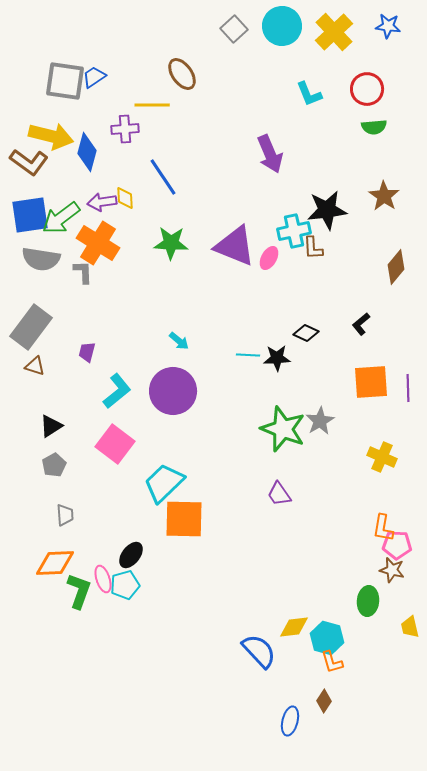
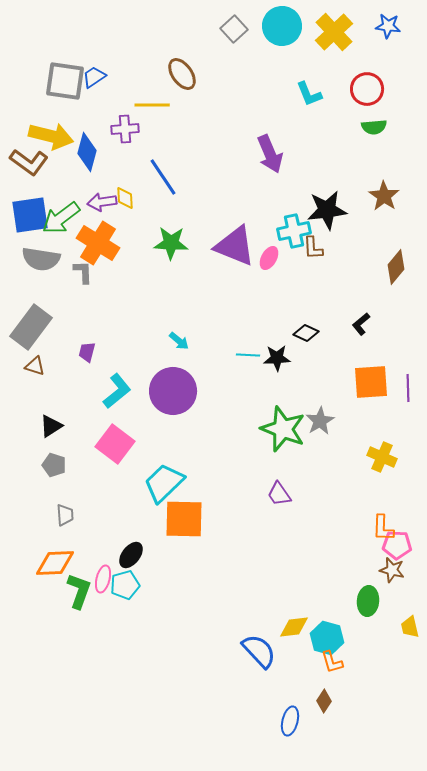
gray pentagon at (54, 465): rotated 25 degrees counterclockwise
orange L-shape at (383, 528): rotated 8 degrees counterclockwise
pink ellipse at (103, 579): rotated 32 degrees clockwise
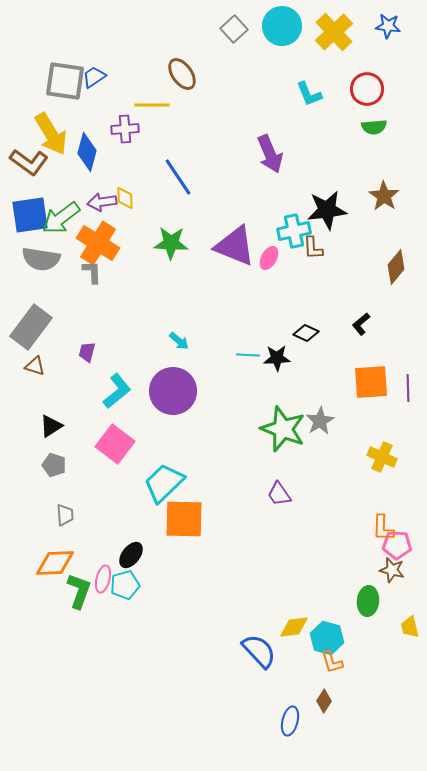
yellow arrow at (51, 136): moved 2 px up; rotated 45 degrees clockwise
blue line at (163, 177): moved 15 px right
gray L-shape at (83, 272): moved 9 px right
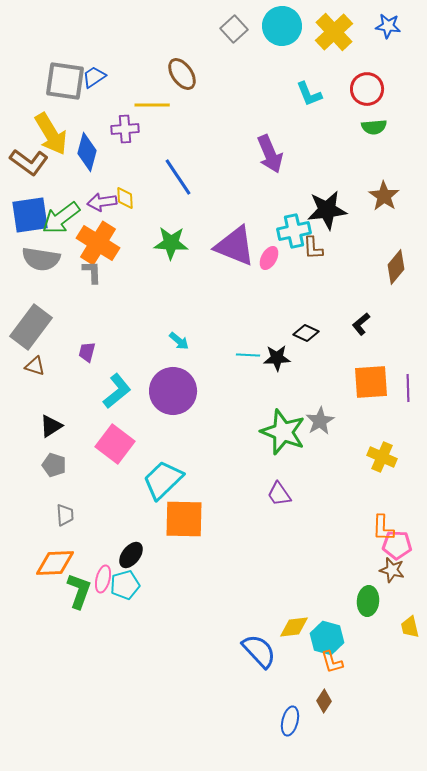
green star at (283, 429): moved 3 px down
cyan trapezoid at (164, 483): moved 1 px left, 3 px up
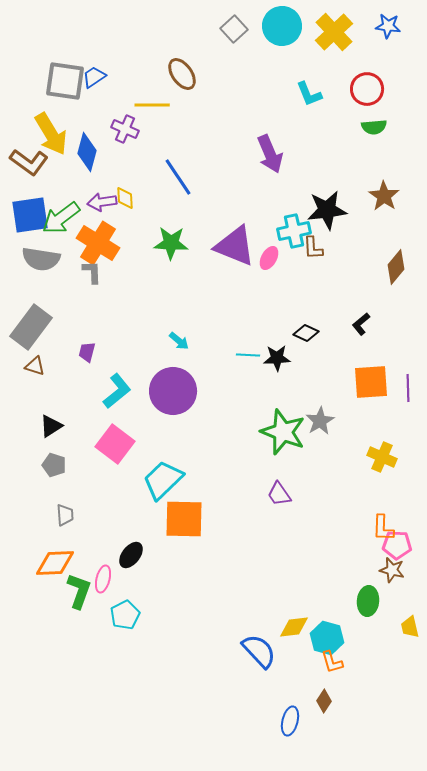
purple cross at (125, 129): rotated 28 degrees clockwise
cyan pentagon at (125, 585): moved 30 px down; rotated 12 degrees counterclockwise
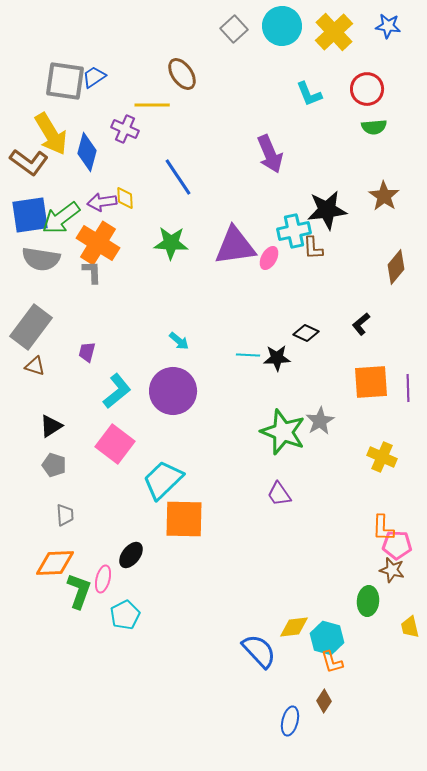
purple triangle at (235, 246): rotated 30 degrees counterclockwise
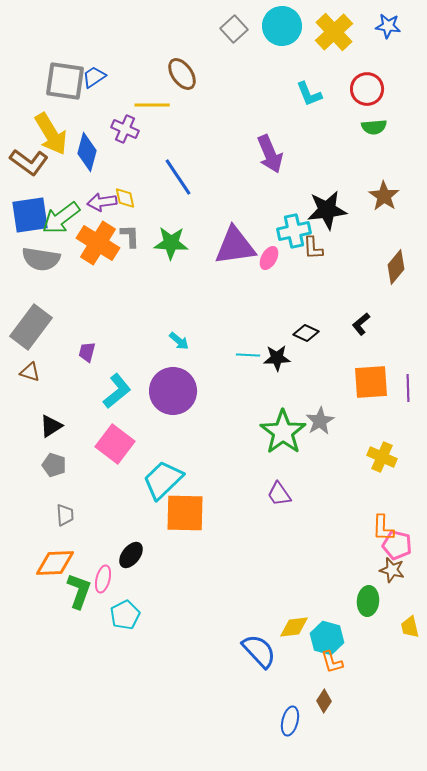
yellow diamond at (125, 198): rotated 10 degrees counterclockwise
gray L-shape at (92, 272): moved 38 px right, 36 px up
brown triangle at (35, 366): moved 5 px left, 6 px down
green star at (283, 432): rotated 15 degrees clockwise
orange square at (184, 519): moved 1 px right, 6 px up
pink pentagon at (397, 545): rotated 12 degrees clockwise
